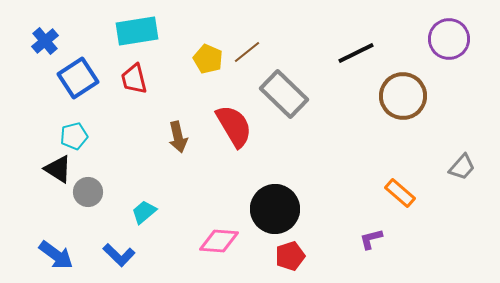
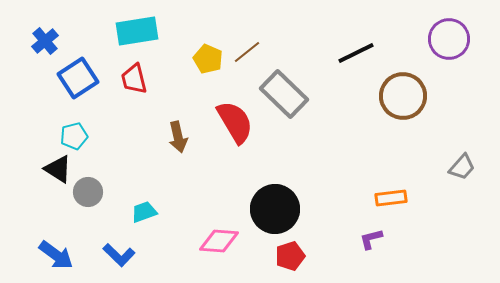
red semicircle: moved 1 px right, 4 px up
orange rectangle: moved 9 px left, 5 px down; rotated 48 degrees counterclockwise
cyan trapezoid: rotated 20 degrees clockwise
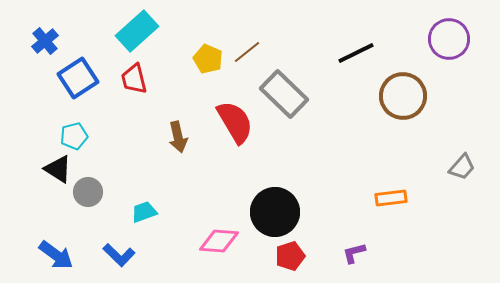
cyan rectangle: rotated 33 degrees counterclockwise
black circle: moved 3 px down
purple L-shape: moved 17 px left, 14 px down
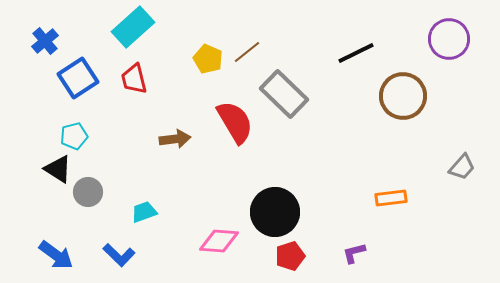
cyan rectangle: moved 4 px left, 4 px up
brown arrow: moved 3 px left, 2 px down; rotated 84 degrees counterclockwise
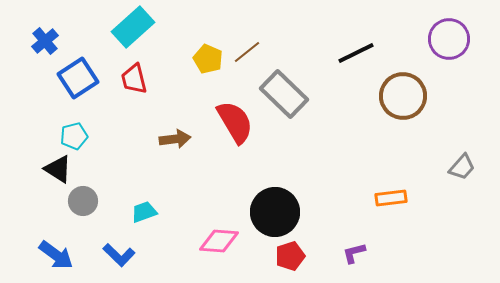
gray circle: moved 5 px left, 9 px down
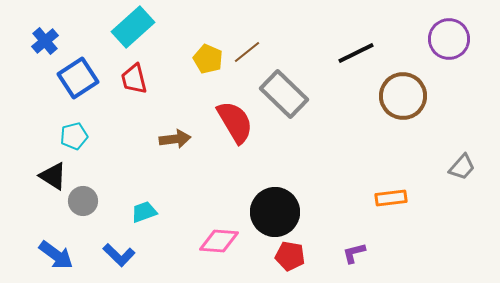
black triangle: moved 5 px left, 7 px down
red pentagon: rotated 28 degrees clockwise
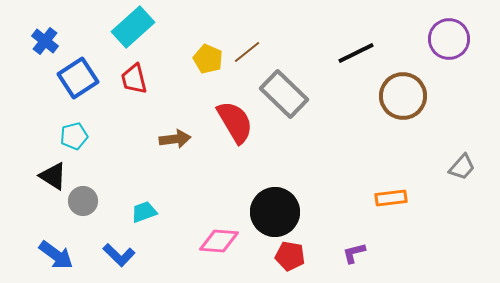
blue cross: rotated 12 degrees counterclockwise
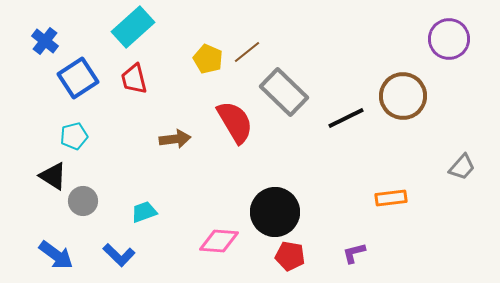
black line: moved 10 px left, 65 px down
gray rectangle: moved 2 px up
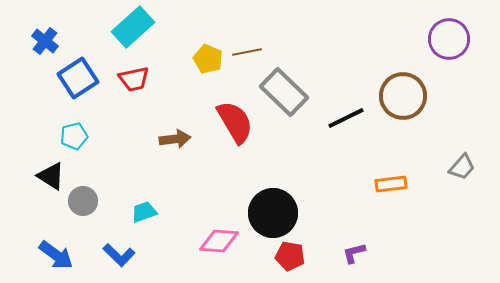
brown line: rotated 28 degrees clockwise
red trapezoid: rotated 88 degrees counterclockwise
black triangle: moved 2 px left
orange rectangle: moved 14 px up
black circle: moved 2 px left, 1 px down
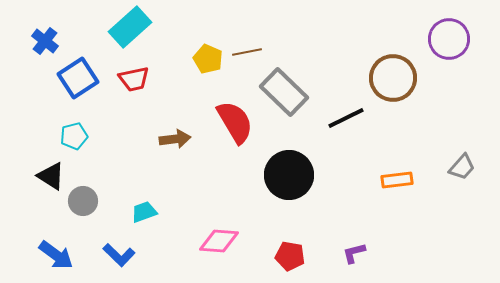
cyan rectangle: moved 3 px left
brown circle: moved 10 px left, 18 px up
orange rectangle: moved 6 px right, 4 px up
black circle: moved 16 px right, 38 px up
